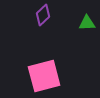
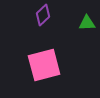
pink square: moved 11 px up
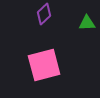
purple diamond: moved 1 px right, 1 px up
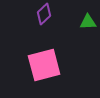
green triangle: moved 1 px right, 1 px up
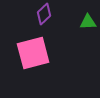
pink square: moved 11 px left, 12 px up
